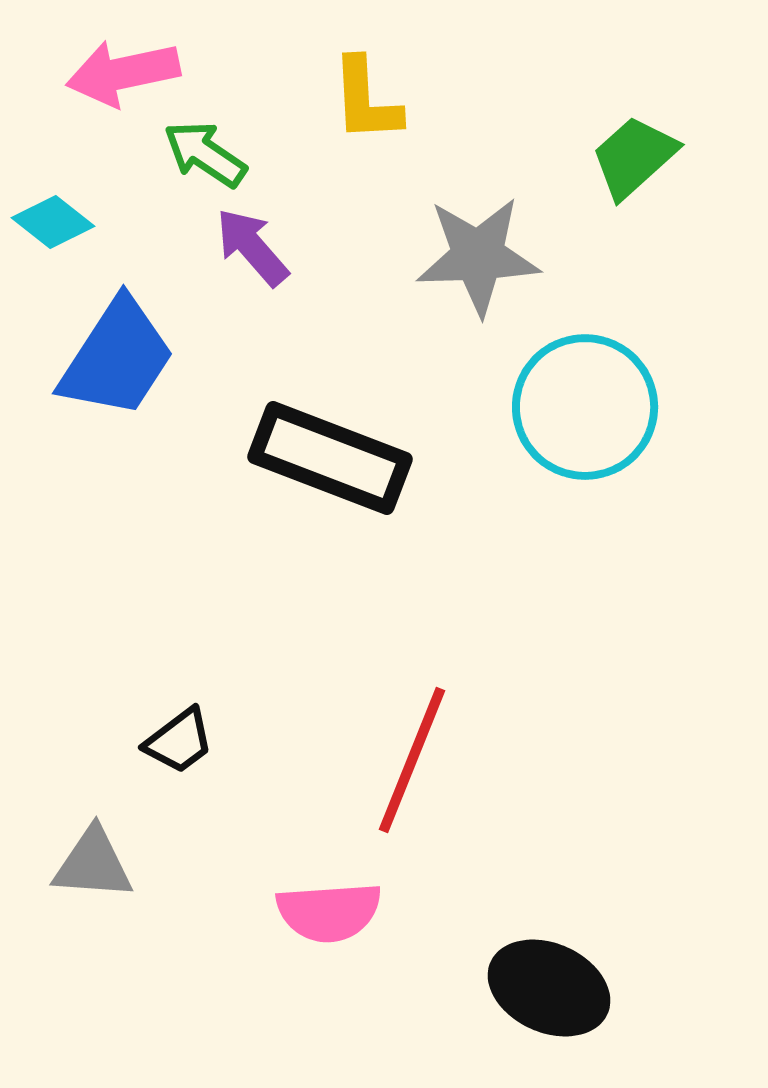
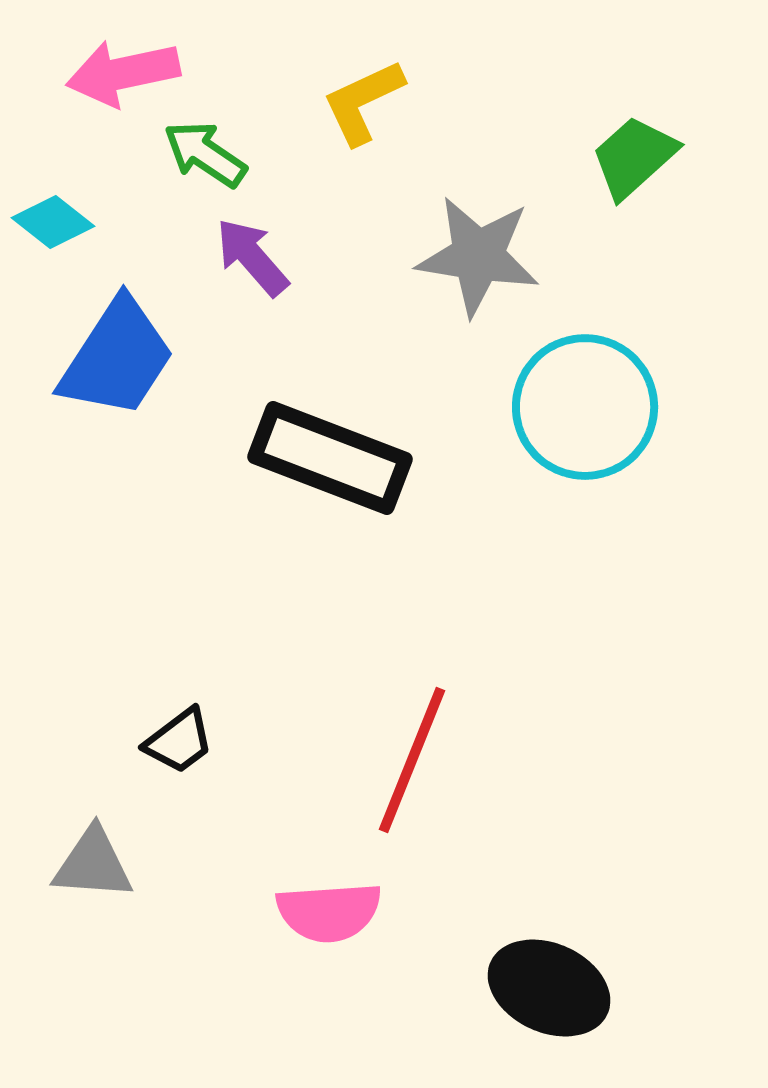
yellow L-shape: moved 3 px left, 2 px down; rotated 68 degrees clockwise
purple arrow: moved 10 px down
gray star: rotated 11 degrees clockwise
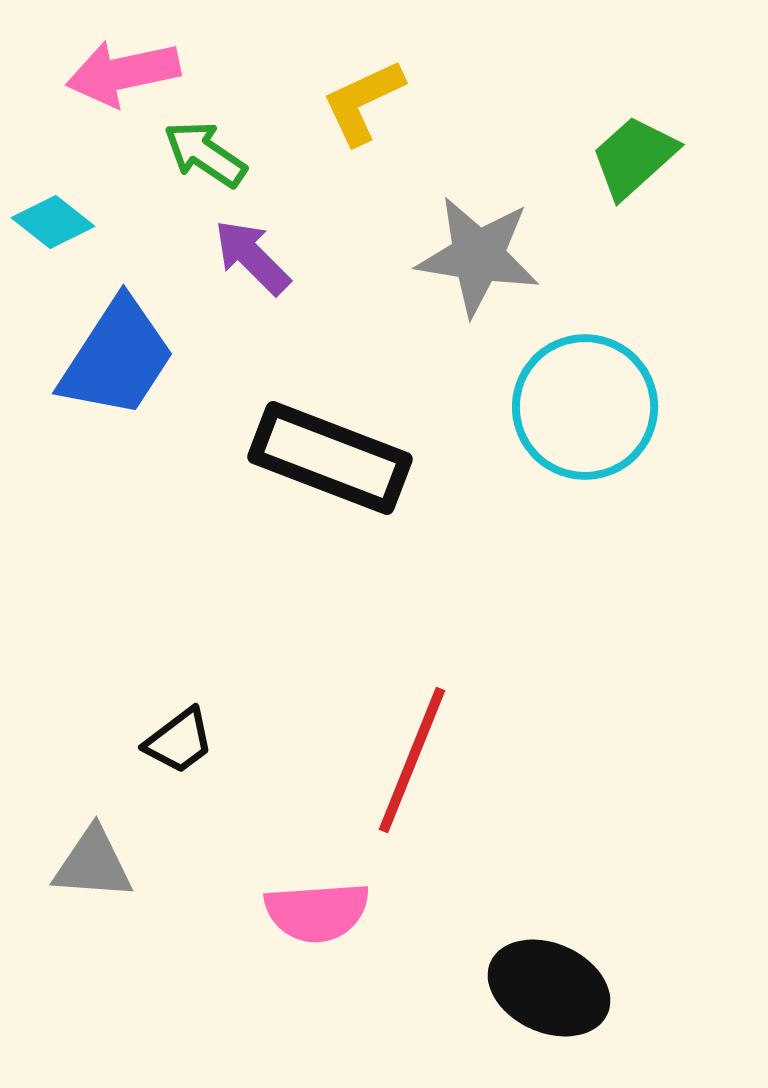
purple arrow: rotated 4 degrees counterclockwise
pink semicircle: moved 12 px left
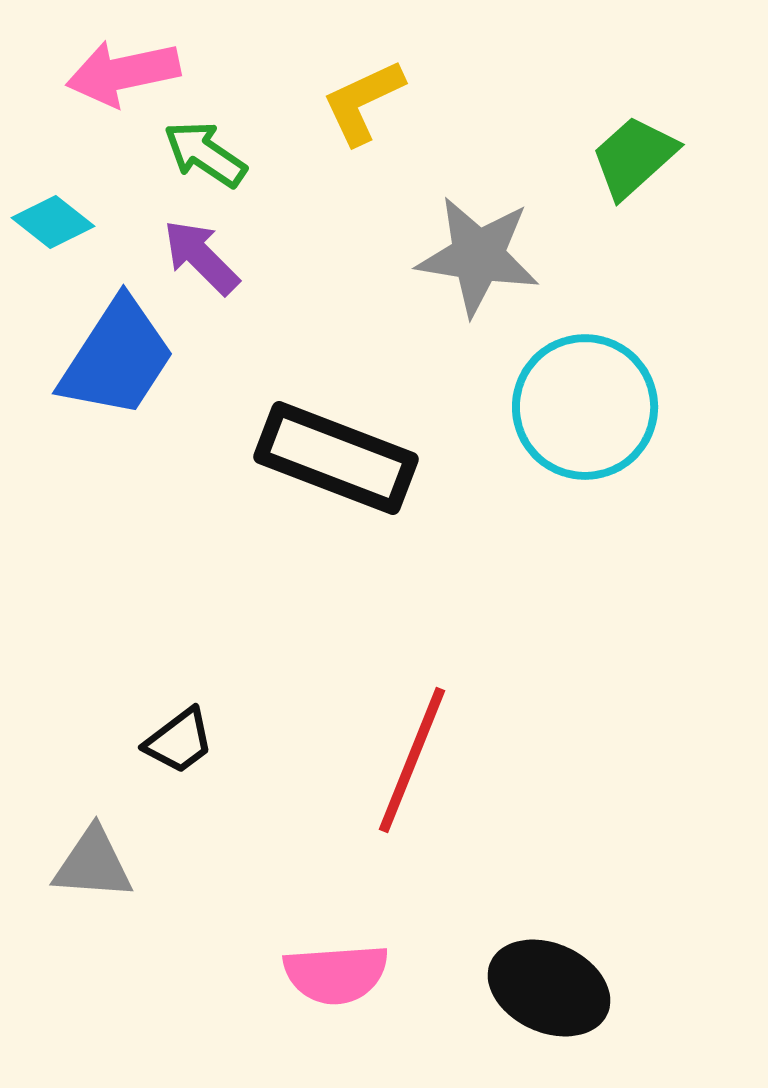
purple arrow: moved 51 px left
black rectangle: moved 6 px right
pink semicircle: moved 19 px right, 62 px down
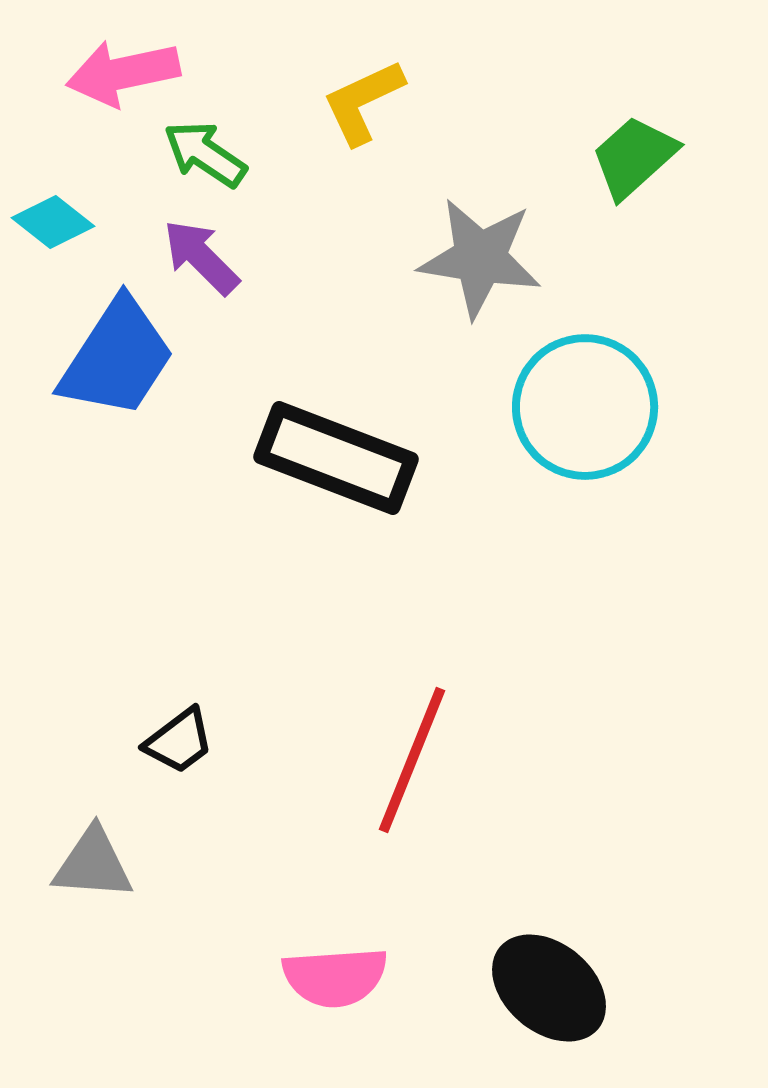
gray star: moved 2 px right, 2 px down
pink semicircle: moved 1 px left, 3 px down
black ellipse: rotated 16 degrees clockwise
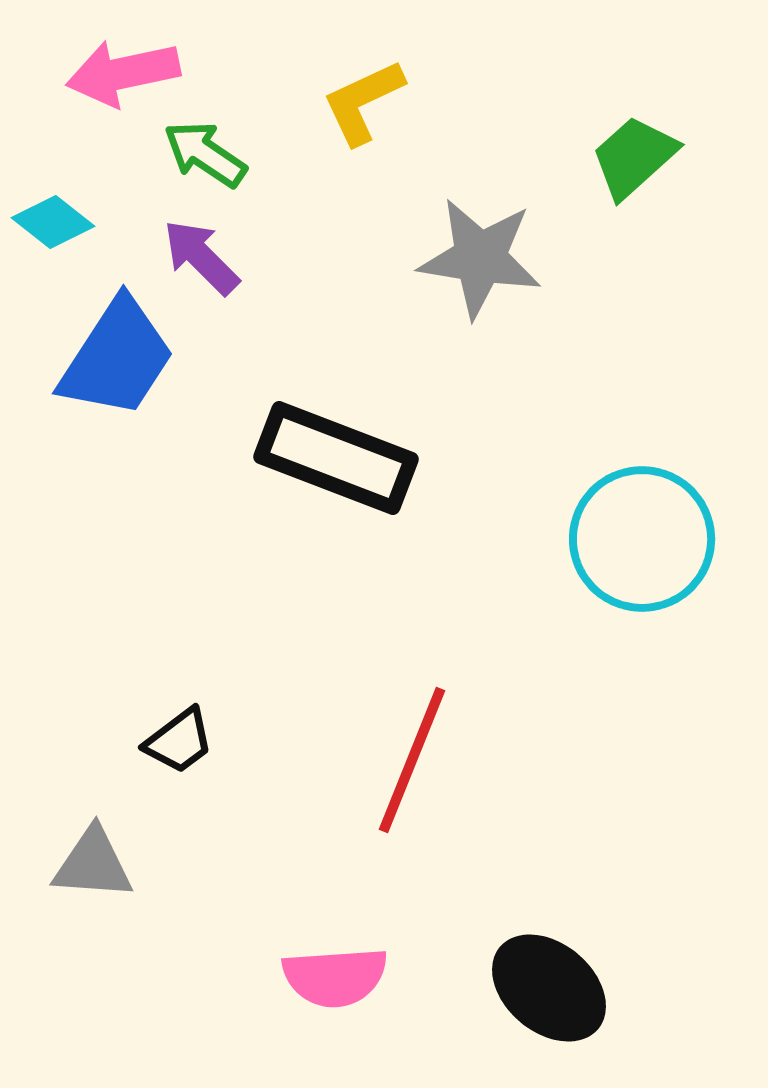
cyan circle: moved 57 px right, 132 px down
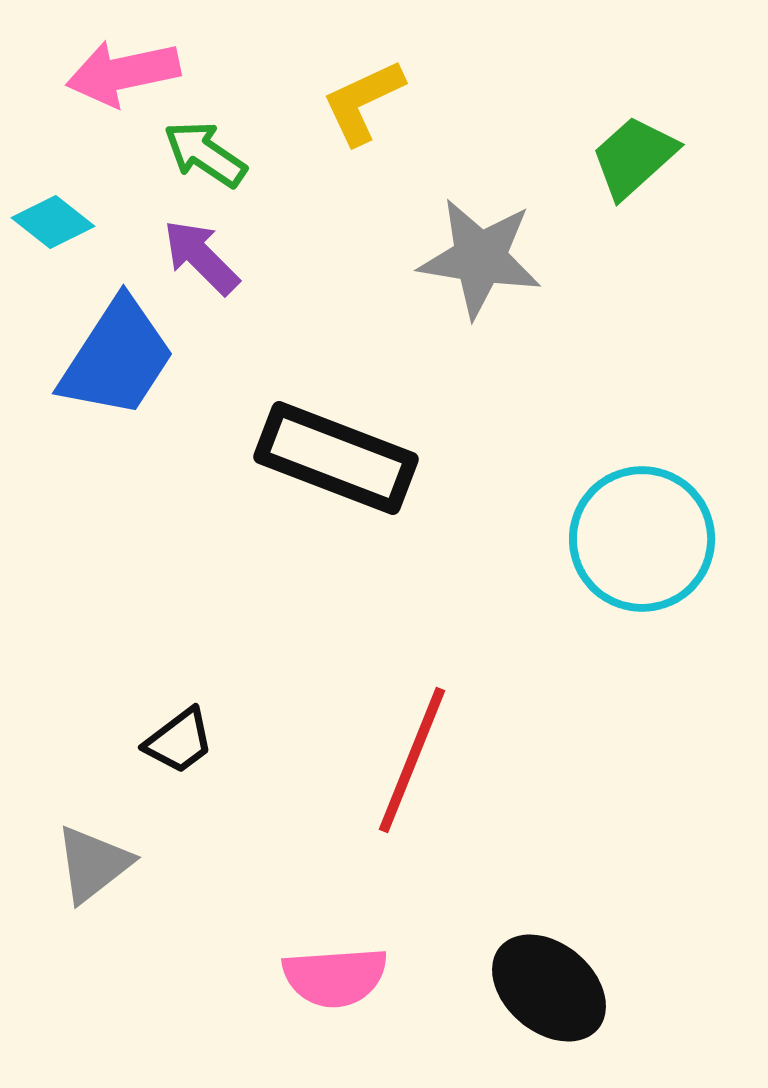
gray triangle: rotated 42 degrees counterclockwise
